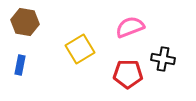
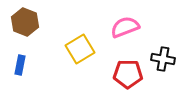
brown hexagon: rotated 12 degrees clockwise
pink semicircle: moved 5 px left
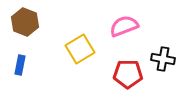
pink semicircle: moved 1 px left, 1 px up
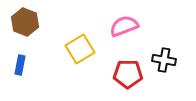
black cross: moved 1 px right, 1 px down
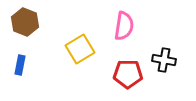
pink semicircle: rotated 120 degrees clockwise
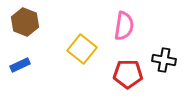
yellow square: moved 2 px right; rotated 20 degrees counterclockwise
blue rectangle: rotated 54 degrees clockwise
